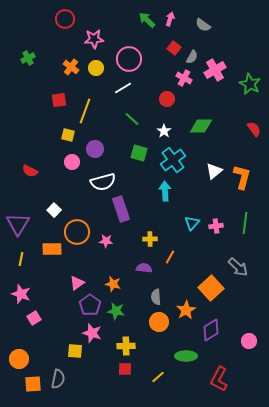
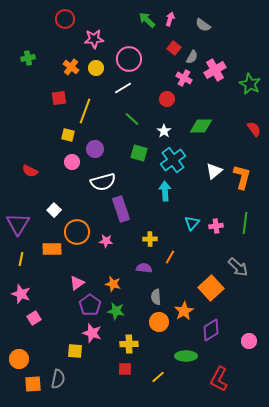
green cross at (28, 58): rotated 16 degrees clockwise
red square at (59, 100): moved 2 px up
orange star at (186, 310): moved 2 px left, 1 px down
yellow cross at (126, 346): moved 3 px right, 2 px up
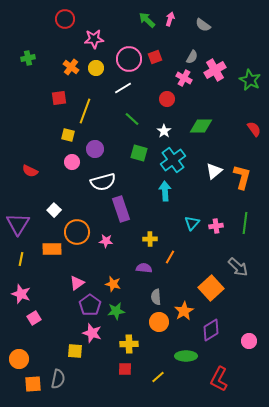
red square at (174, 48): moved 19 px left, 9 px down; rotated 32 degrees clockwise
green star at (250, 84): moved 4 px up
green star at (116, 311): rotated 18 degrees counterclockwise
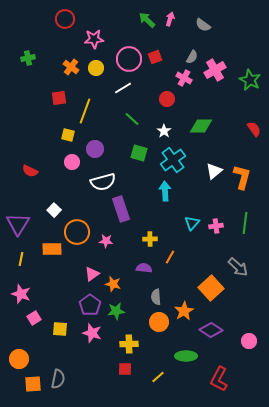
pink triangle at (77, 283): moved 15 px right, 9 px up
purple diamond at (211, 330): rotated 65 degrees clockwise
yellow square at (75, 351): moved 15 px left, 22 px up
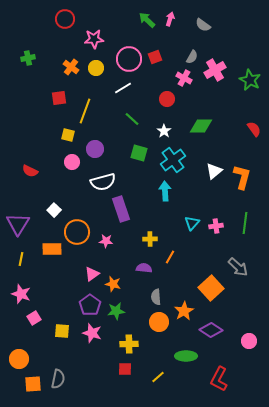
yellow square at (60, 329): moved 2 px right, 2 px down
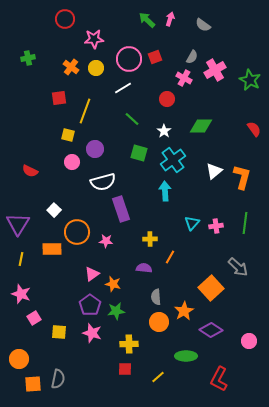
yellow square at (62, 331): moved 3 px left, 1 px down
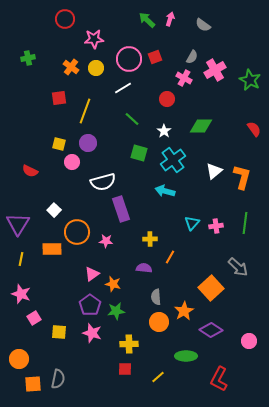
yellow square at (68, 135): moved 9 px left, 9 px down
purple circle at (95, 149): moved 7 px left, 6 px up
cyan arrow at (165, 191): rotated 72 degrees counterclockwise
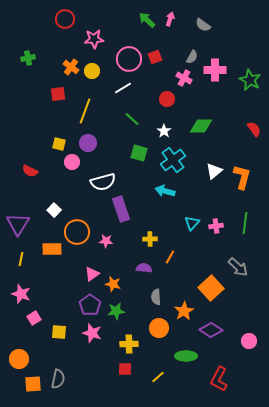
yellow circle at (96, 68): moved 4 px left, 3 px down
pink cross at (215, 70): rotated 30 degrees clockwise
red square at (59, 98): moved 1 px left, 4 px up
orange circle at (159, 322): moved 6 px down
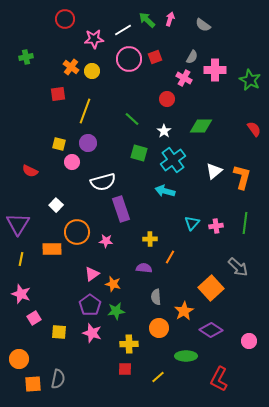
green cross at (28, 58): moved 2 px left, 1 px up
white line at (123, 88): moved 58 px up
white square at (54, 210): moved 2 px right, 5 px up
